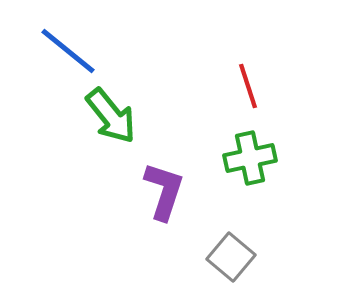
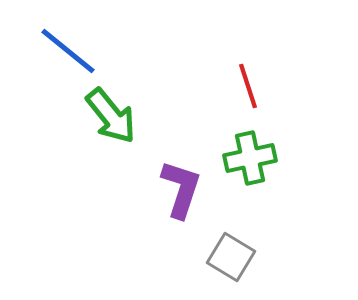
purple L-shape: moved 17 px right, 2 px up
gray square: rotated 9 degrees counterclockwise
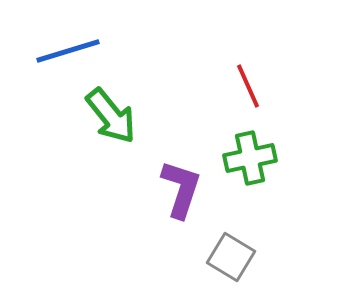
blue line: rotated 56 degrees counterclockwise
red line: rotated 6 degrees counterclockwise
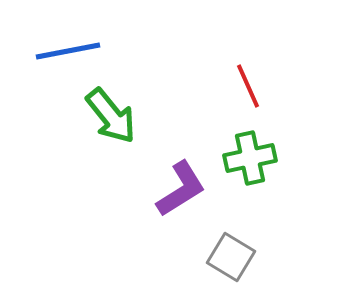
blue line: rotated 6 degrees clockwise
purple L-shape: rotated 40 degrees clockwise
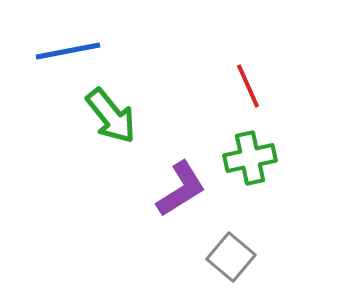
gray square: rotated 9 degrees clockwise
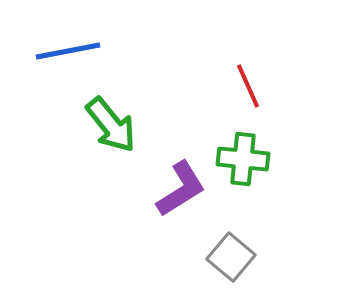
green arrow: moved 9 px down
green cross: moved 7 px left, 1 px down; rotated 18 degrees clockwise
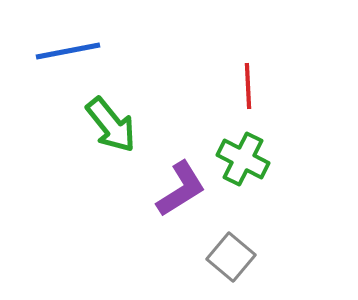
red line: rotated 21 degrees clockwise
green cross: rotated 21 degrees clockwise
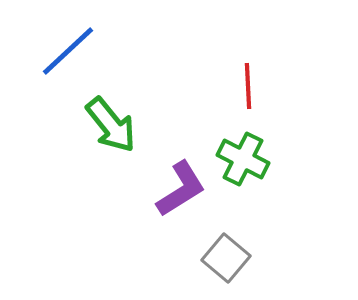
blue line: rotated 32 degrees counterclockwise
gray square: moved 5 px left, 1 px down
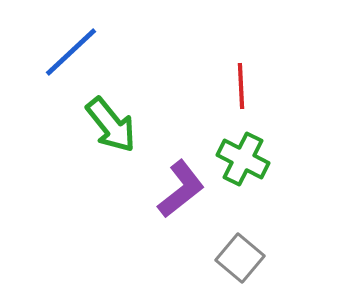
blue line: moved 3 px right, 1 px down
red line: moved 7 px left
purple L-shape: rotated 6 degrees counterclockwise
gray square: moved 14 px right
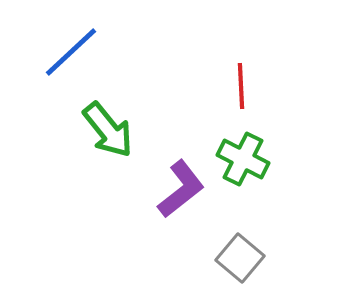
green arrow: moved 3 px left, 5 px down
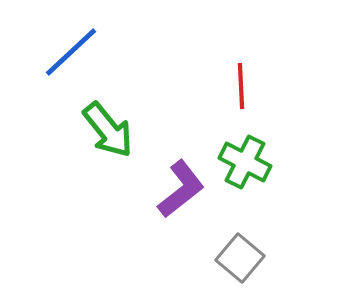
green cross: moved 2 px right, 3 px down
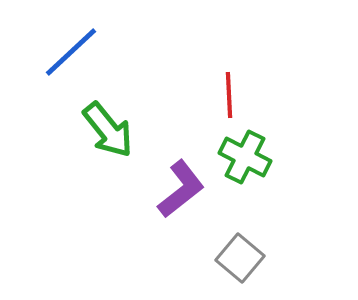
red line: moved 12 px left, 9 px down
green cross: moved 5 px up
